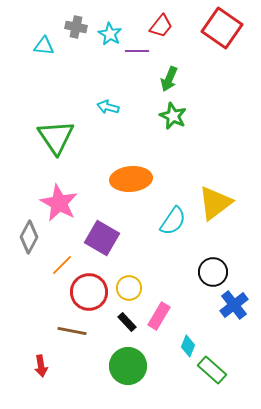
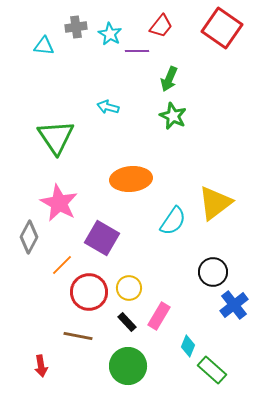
gray cross: rotated 20 degrees counterclockwise
brown line: moved 6 px right, 5 px down
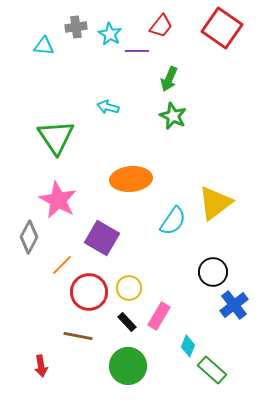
pink star: moved 1 px left, 3 px up
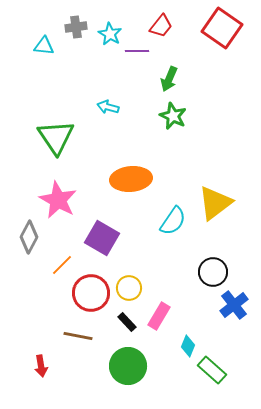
red circle: moved 2 px right, 1 px down
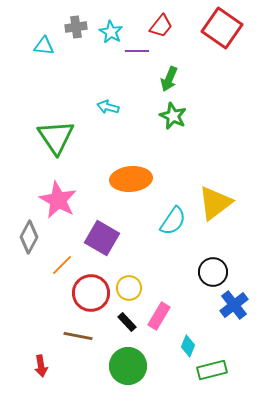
cyan star: moved 1 px right, 2 px up
green rectangle: rotated 56 degrees counterclockwise
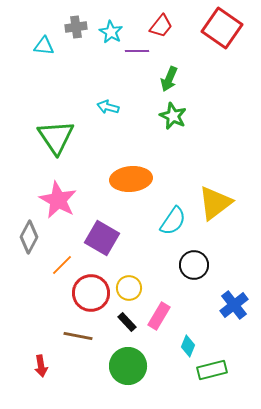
black circle: moved 19 px left, 7 px up
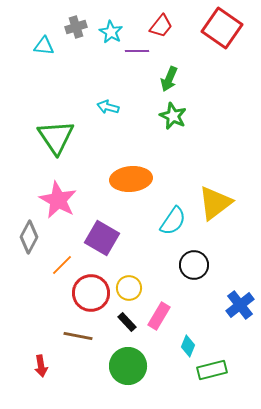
gray cross: rotated 10 degrees counterclockwise
blue cross: moved 6 px right
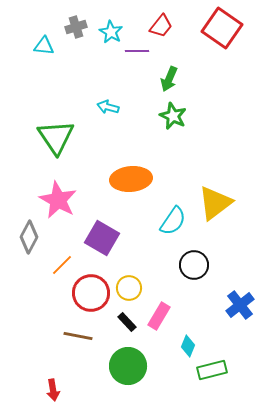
red arrow: moved 12 px right, 24 px down
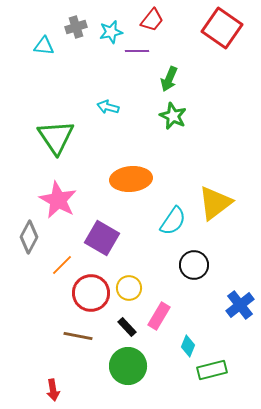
red trapezoid: moved 9 px left, 6 px up
cyan star: rotated 30 degrees clockwise
black rectangle: moved 5 px down
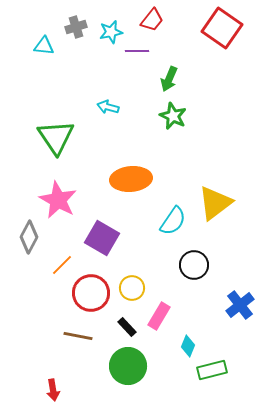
yellow circle: moved 3 px right
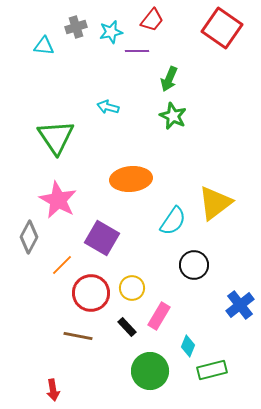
green circle: moved 22 px right, 5 px down
